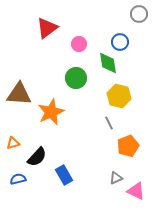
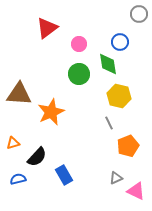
green diamond: moved 1 px down
green circle: moved 3 px right, 4 px up
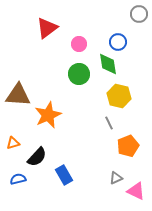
blue circle: moved 2 px left
brown triangle: moved 1 px left, 1 px down
orange star: moved 3 px left, 3 px down
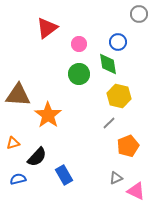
orange star: rotated 12 degrees counterclockwise
gray line: rotated 72 degrees clockwise
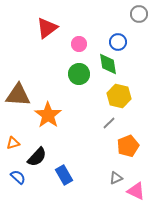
blue semicircle: moved 2 px up; rotated 56 degrees clockwise
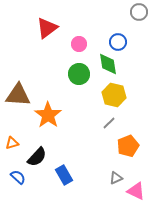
gray circle: moved 2 px up
yellow hexagon: moved 5 px left, 1 px up
orange triangle: moved 1 px left
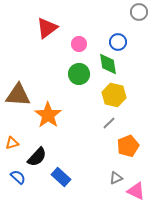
blue rectangle: moved 3 px left, 2 px down; rotated 18 degrees counterclockwise
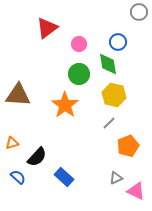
orange star: moved 17 px right, 10 px up
blue rectangle: moved 3 px right
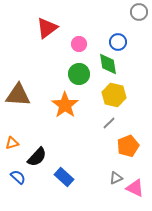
pink triangle: moved 1 px left, 3 px up
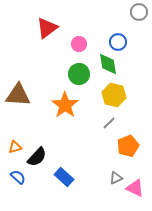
orange triangle: moved 3 px right, 4 px down
